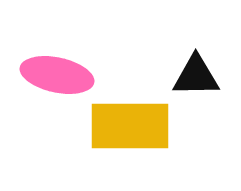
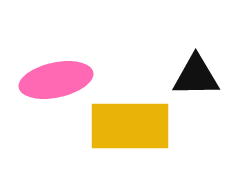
pink ellipse: moved 1 px left, 5 px down; rotated 24 degrees counterclockwise
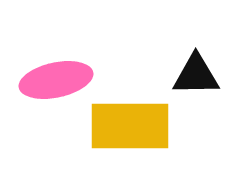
black triangle: moved 1 px up
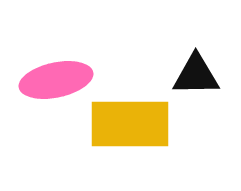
yellow rectangle: moved 2 px up
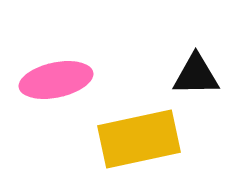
yellow rectangle: moved 9 px right, 15 px down; rotated 12 degrees counterclockwise
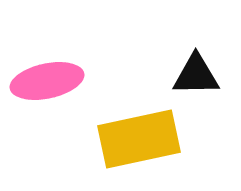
pink ellipse: moved 9 px left, 1 px down
